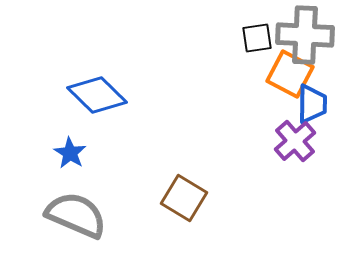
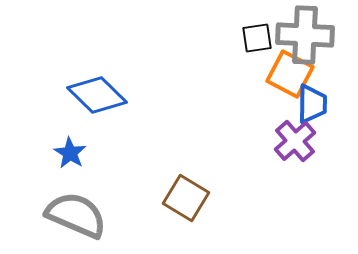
brown square: moved 2 px right
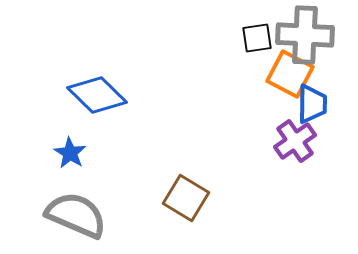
purple cross: rotated 6 degrees clockwise
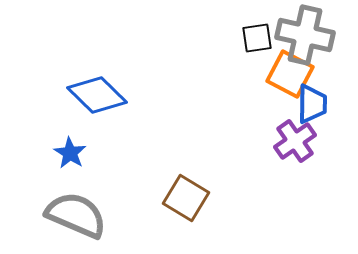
gray cross: rotated 10 degrees clockwise
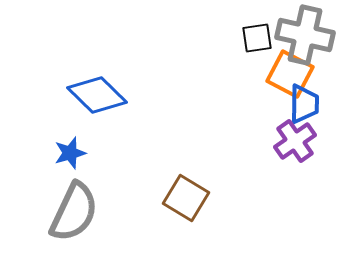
blue trapezoid: moved 8 px left
blue star: rotated 24 degrees clockwise
gray semicircle: moved 2 px left, 3 px up; rotated 92 degrees clockwise
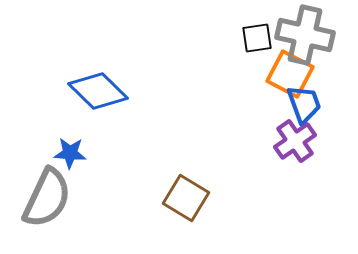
blue diamond: moved 1 px right, 4 px up
blue trapezoid: rotated 21 degrees counterclockwise
blue star: rotated 20 degrees clockwise
gray semicircle: moved 27 px left, 14 px up
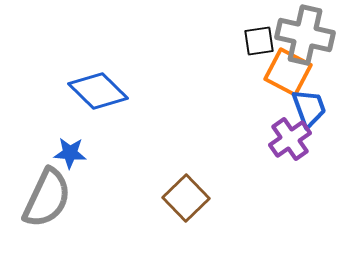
black square: moved 2 px right, 3 px down
orange square: moved 2 px left, 2 px up
blue trapezoid: moved 5 px right, 4 px down
purple cross: moved 5 px left, 2 px up
brown square: rotated 15 degrees clockwise
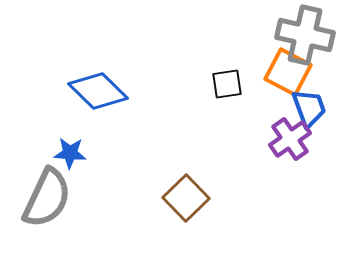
black square: moved 32 px left, 43 px down
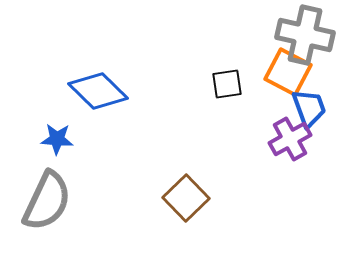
purple cross: rotated 6 degrees clockwise
blue star: moved 13 px left, 14 px up
gray semicircle: moved 3 px down
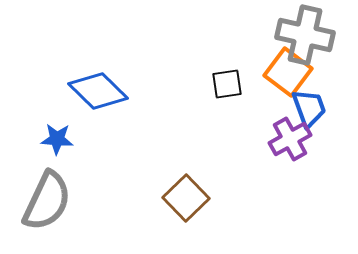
orange square: rotated 9 degrees clockwise
